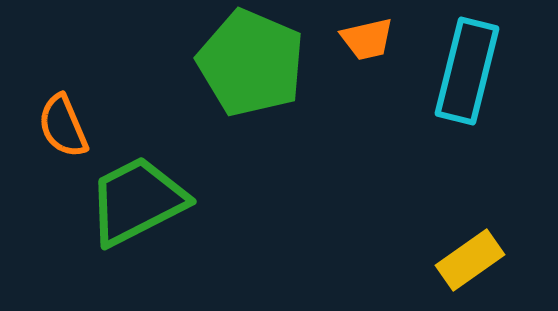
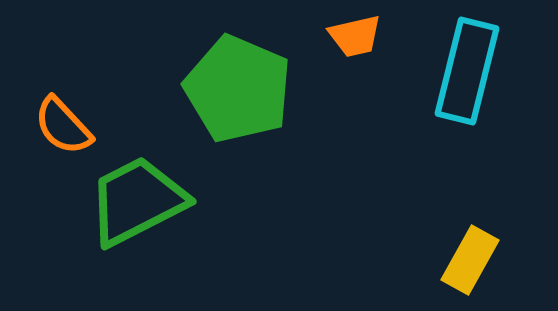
orange trapezoid: moved 12 px left, 3 px up
green pentagon: moved 13 px left, 26 px down
orange semicircle: rotated 20 degrees counterclockwise
yellow rectangle: rotated 26 degrees counterclockwise
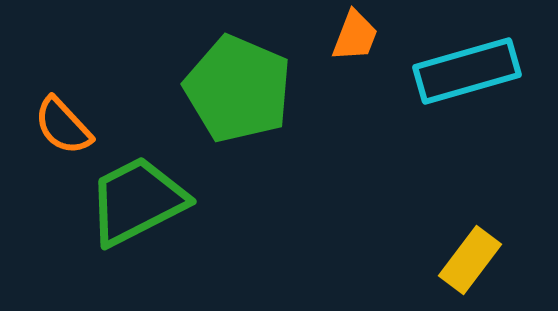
orange trapezoid: rotated 56 degrees counterclockwise
cyan rectangle: rotated 60 degrees clockwise
yellow rectangle: rotated 8 degrees clockwise
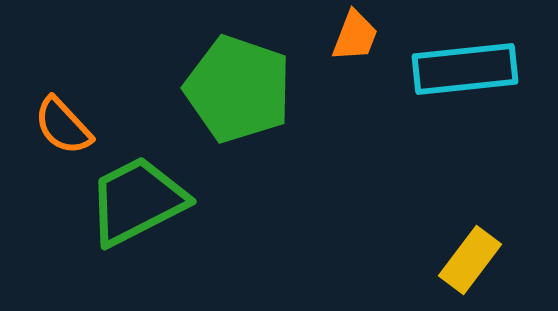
cyan rectangle: moved 2 px left, 2 px up; rotated 10 degrees clockwise
green pentagon: rotated 4 degrees counterclockwise
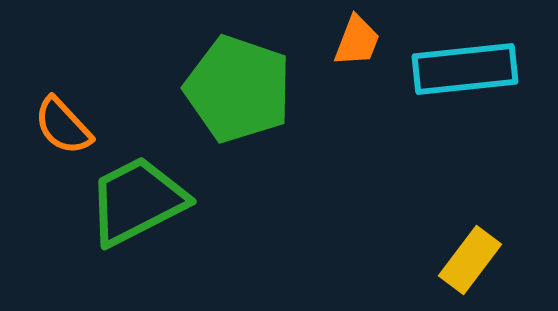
orange trapezoid: moved 2 px right, 5 px down
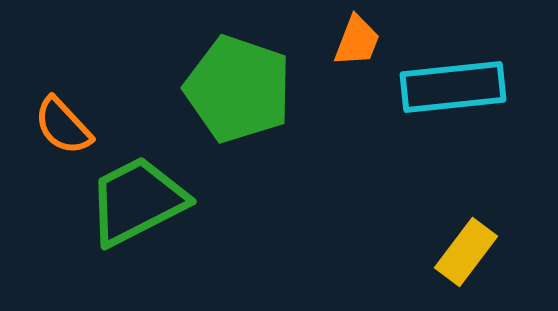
cyan rectangle: moved 12 px left, 18 px down
yellow rectangle: moved 4 px left, 8 px up
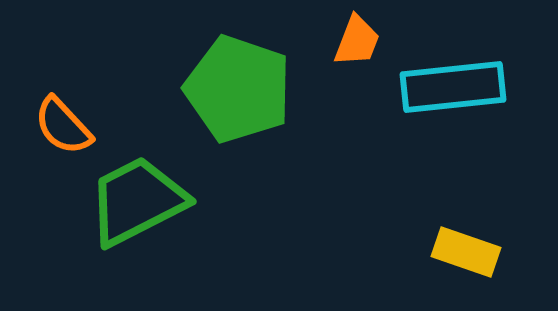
yellow rectangle: rotated 72 degrees clockwise
